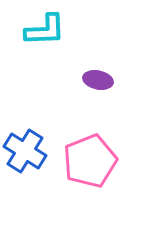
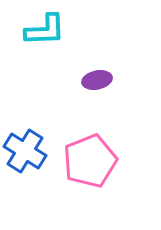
purple ellipse: moved 1 px left; rotated 24 degrees counterclockwise
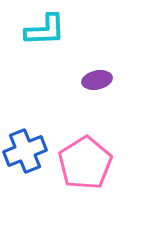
blue cross: rotated 36 degrees clockwise
pink pentagon: moved 5 px left, 2 px down; rotated 10 degrees counterclockwise
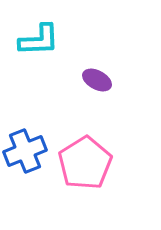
cyan L-shape: moved 6 px left, 10 px down
purple ellipse: rotated 40 degrees clockwise
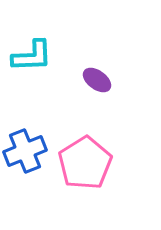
cyan L-shape: moved 7 px left, 16 px down
purple ellipse: rotated 8 degrees clockwise
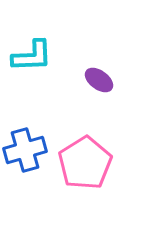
purple ellipse: moved 2 px right
blue cross: moved 1 px up; rotated 6 degrees clockwise
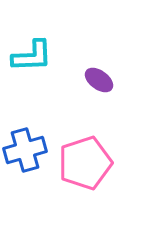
pink pentagon: rotated 14 degrees clockwise
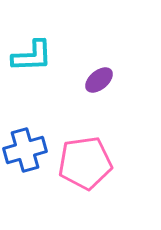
purple ellipse: rotated 76 degrees counterclockwise
pink pentagon: rotated 10 degrees clockwise
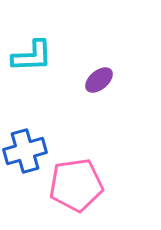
blue cross: moved 1 px down
pink pentagon: moved 9 px left, 22 px down
